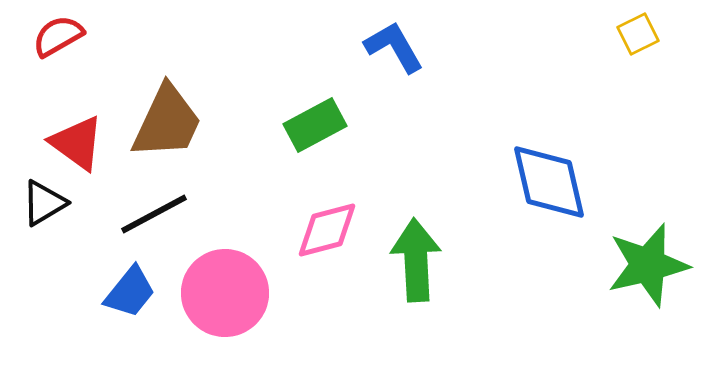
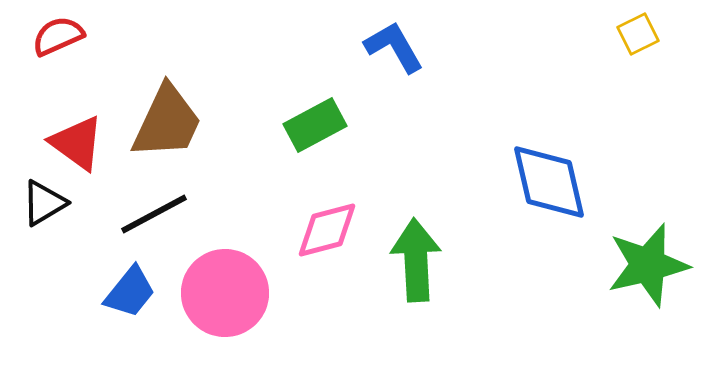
red semicircle: rotated 6 degrees clockwise
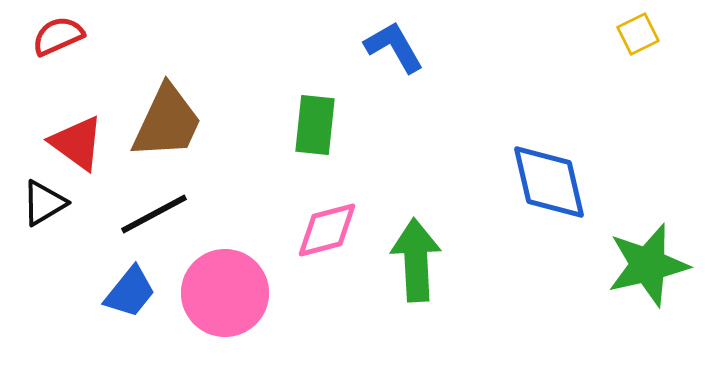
green rectangle: rotated 56 degrees counterclockwise
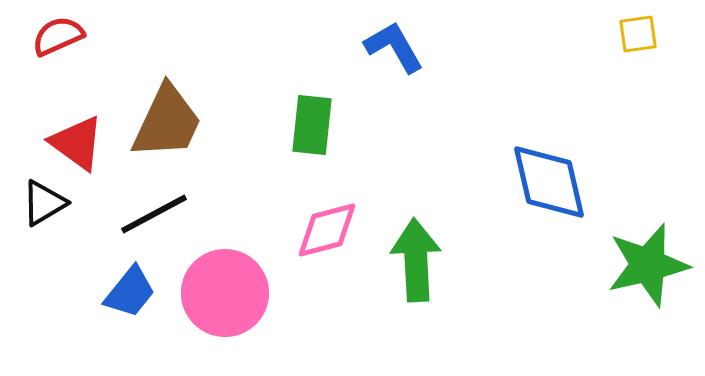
yellow square: rotated 18 degrees clockwise
green rectangle: moved 3 px left
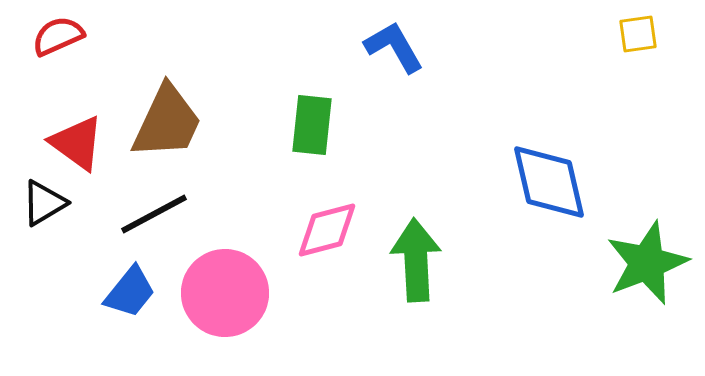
green star: moved 1 px left, 2 px up; rotated 8 degrees counterclockwise
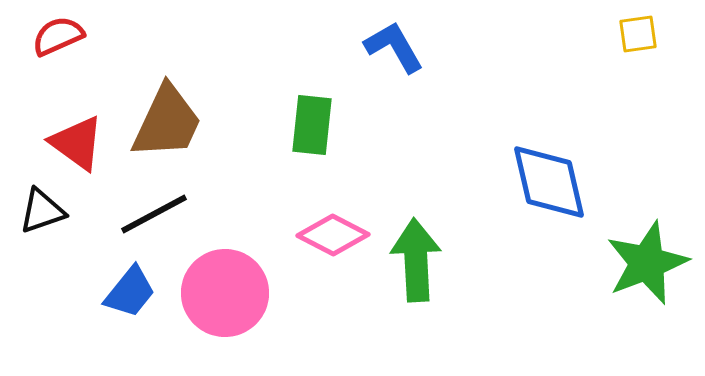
black triangle: moved 2 px left, 8 px down; rotated 12 degrees clockwise
pink diamond: moved 6 px right, 5 px down; rotated 42 degrees clockwise
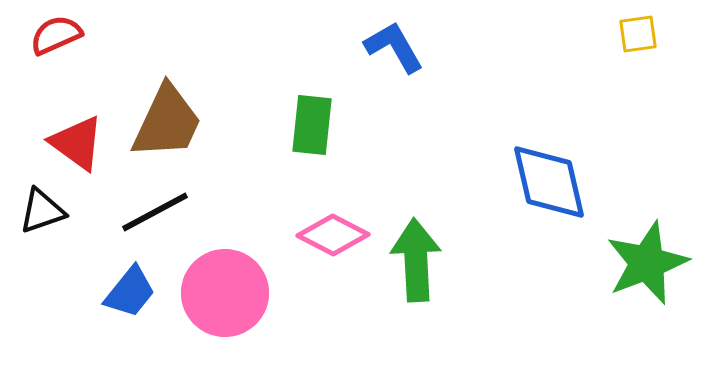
red semicircle: moved 2 px left, 1 px up
black line: moved 1 px right, 2 px up
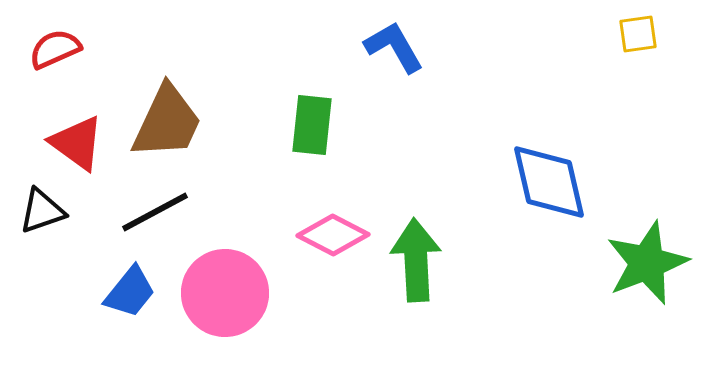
red semicircle: moved 1 px left, 14 px down
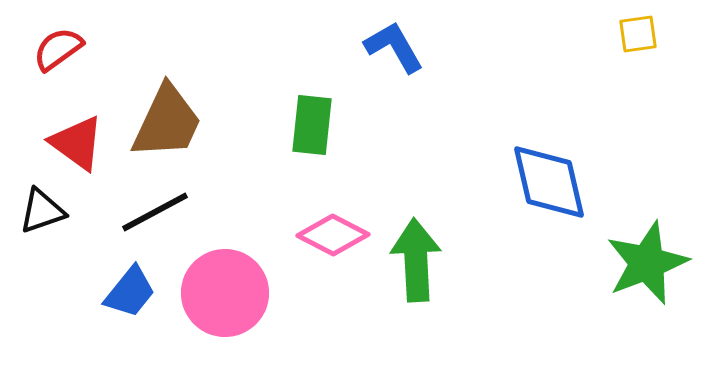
red semicircle: moved 3 px right; rotated 12 degrees counterclockwise
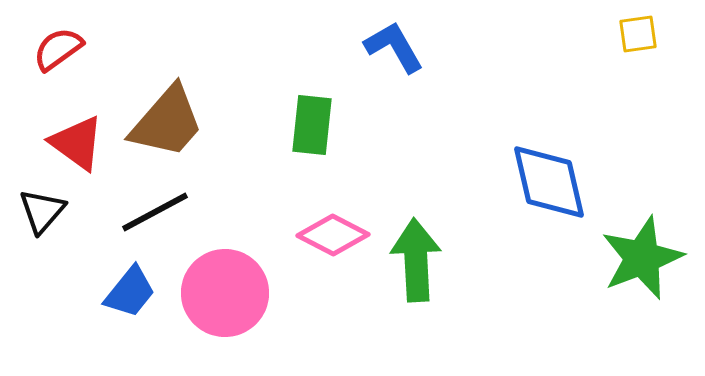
brown trapezoid: rotated 16 degrees clockwise
black triangle: rotated 30 degrees counterclockwise
green star: moved 5 px left, 5 px up
